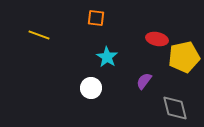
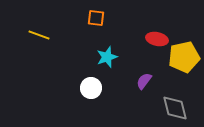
cyan star: rotated 20 degrees clockwise
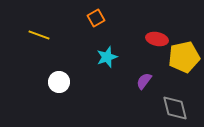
orange square: rotated 36 degrees counterclockwise
white circle: moved 32 px left, 6 px up
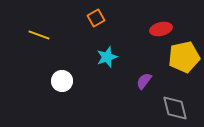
red ellipse: moved 4 px right, 10 px up; rotated 25 degrees counterclockwise
white circle: moved 3 px right, 1 px up
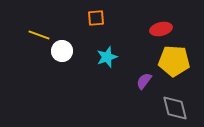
orange square: rotated 24 degrees clockwise
yellow pentagon: moved 10 px left, 4 px down; rotated 16 degrees clockwise
white circle: moved 30 px up
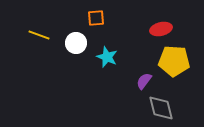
white circle: moved 14 px right, 8 px up
cyan star: rotated 30 degrees counterclockwise
gray diamond: moved 14 px left
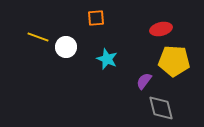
yellow line: moved 1 px left, 2 px down
white circle: moved 10 px left, 4 px down
cyan star: moved 2 px down
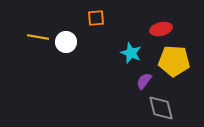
yellow line: rotated 10 degrees counterclockwise
white circle: moved 5 px up
cyan star: moved 24 px right, 6 px up
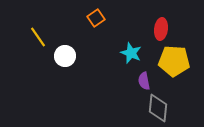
orange square: rotated 30 degrees counterclockwise
red ellipse: rotated 70 degrees counterclockwise
yellow line: rotated 45 degrees clockwise
white circle: moved 1 px left, 14 px down
purple semicircle: rotated 48 degrees counterclockwise
gray diamond: moved 3 px left; rotated 20 degrees clockwise
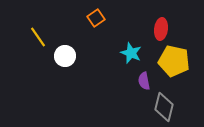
yellow pentagon: rotated 8 degrees clockwise
gray diamond: moved 6 px right, 1 px up; rotated 8 degrees clockwise
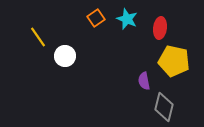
red ellipse: moved 1 px left, 1 px up
cyan star: moved 4 px left, 34 px up
